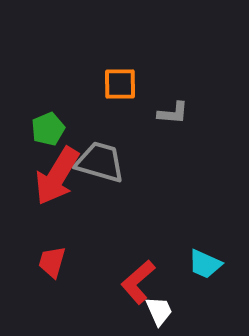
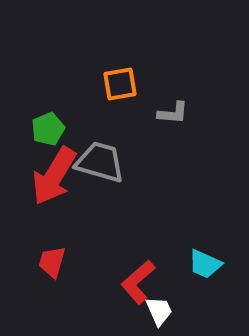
orange square: rotated 9 degrees counterclockwise
red arrow: moved 3 px left
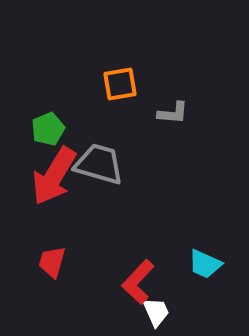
gray trapezoid: moved 1 px left, 2 px down
red L-shape: rotated 6 degrees counterclockwise
white trapezoid: moved 3 px left, 1 px down
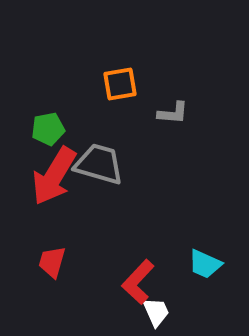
green pentagon: rotated 12 degrees clockwise
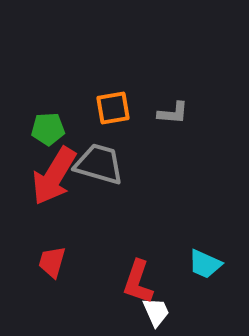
orange square: moved 7 px left, 24 px down
green pentagon: rotated 8 degrees clockwise
red L-shape: rotated 24 degrees counterclockwise
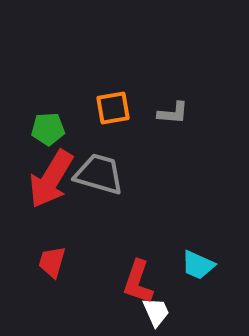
gray trapezoid: moved 10 px down
red arrow: moved 3 px left, 3 px down
cyan trapezoid: moved 7 px left, 1 px down
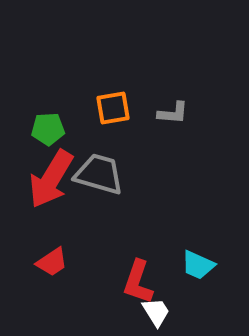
red trapezoid: rotated 140 degrees counterclockwise
white trapezoid: rotated 8 degrees counterclockwise
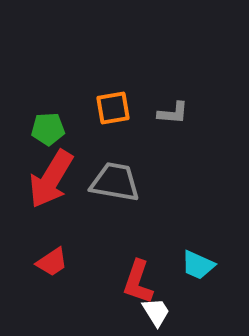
gray trapezoid: moved 16 px right, 8 px down; rotated 6 degrees counterclockwise
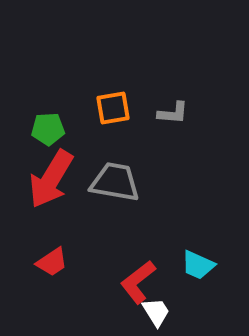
red L-shape: rotated 33 degrees clockwise
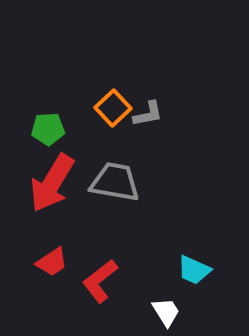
orange square: rotated 33 degrees counterclockwise
gray L-shape: moved 25 px left, 1 px down; rotated 16 degrees counterclockwise
red arrow: moved 1 px right, 4 px down
cyan trapezoid: moved 4 px left, 5 px down
red L-shape: moved 38 px left, 1 px up
white trapezoid: moved 10 px right
